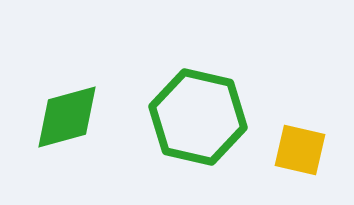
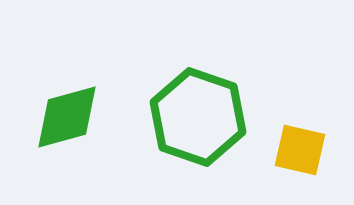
green hexagon: rotated 6 degrees clockwise
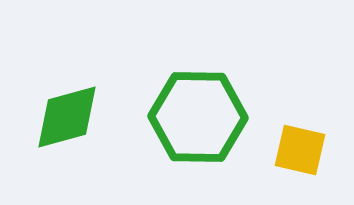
green hexagon: rotated 18 degrees counterclockwise
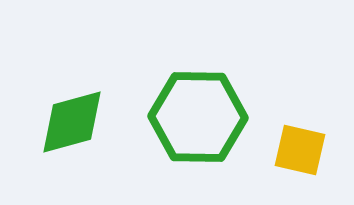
green diamond: moved 5 px right, 5 px down
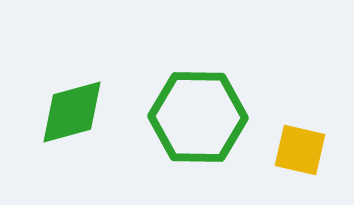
green diamond: moved 10 px up
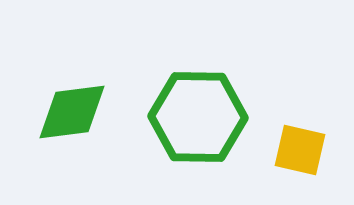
green diamond: rotated 8 degrees clockwise
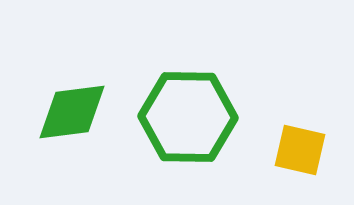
green hexagon: moved 10 px left
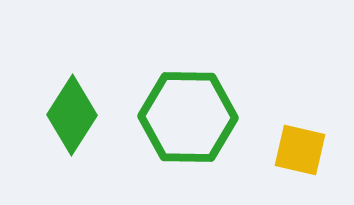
green diamond: moved 3 px down; rotated 50 degrees counterclockwise
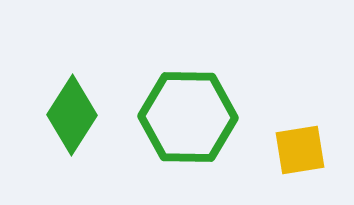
yellow square: rotated 22 degrees counterclockwise
